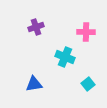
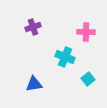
purple cross: moved 3 px left
cyan square: moved 5 px up
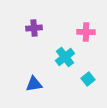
purple cross: moved 1 px right, 1 px down; rotated 14 degrees clockwise
cyan cross: rotated 30 degrees clockwise
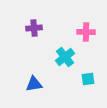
cyan square: rotated 32 degrees clockwise
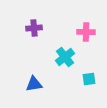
cyan square: moved 1 px right
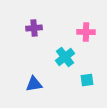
cyan square: moved 2 px left, 1 px down
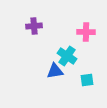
purple cross: moved 2 px up
cyan cross: moved 2 px right, 1 px up; rotated 18 degrees counterclockwise
blue triangle: moved 21 px right, 13 px up
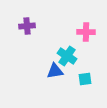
purple cross: moved 7 px left
cyan square: moved 2 px left, 1 px up
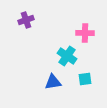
purple cross: moved 1 px left, 6 px up; rotated 14 degrees counterclockwise
pink cross: moved 1 px left, 1 px down
blue triangle: moved 2 px left, 11 px down
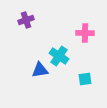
cyan cross: moved 8 px left
blue triangle: moved 13 px left, 12 px up
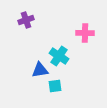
cyan square: moved 30 px left, 7 px down
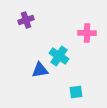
pink cross: moved 2 px right
cyan square: moved 21 px right, 6 px down
